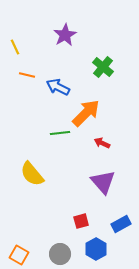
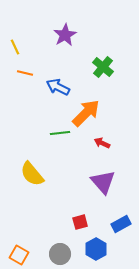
orange line: moved 2 px left, 2 px up
red square: moved 1 px left, 1 px down
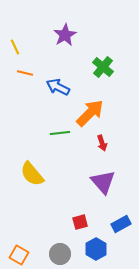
orange arrow: moved 4 px right
red arrow: rotated 133 degrees counterclockwise
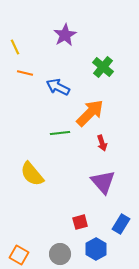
blue rectangle: rotated 30 degrees counterclockwise
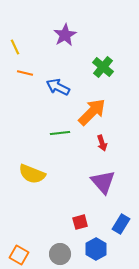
orange arrow: moved 2 px right, 1 px up
yellow semicircle: rotated 28 degrees counterclockwise
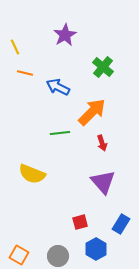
gray circle: moved 2 px left, 2 px down
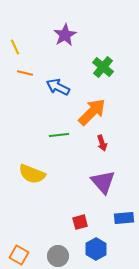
green line: moved 1 px left, 2 px down
blue rectangle: moved 3 px right, 6 px up; rotated 54 degrees clockwise
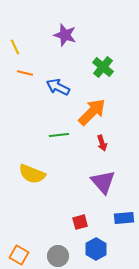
purple star: rotated 25 degrees counterclockwise
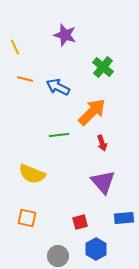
orange line: moved 6 px down
orange square: moved 8 px right, 37 px up; rotated 18 degrees counterclockwise
